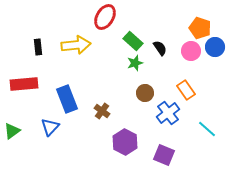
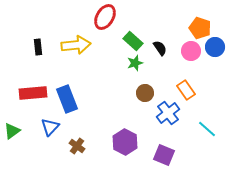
red rectangle: moved 9 px right, 9 px down
brown cross: moved 25 px left, 35 px down
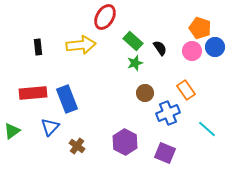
yellow arrow: moved 5 px right
pink circle: moved 1 px right
blue cross: rotated 15 degrees clockwise
purple square: moved 1 px right, 2 px up
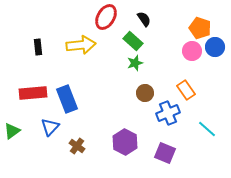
red ellipse: moved 1 px right
black semicircle: moved 16 px left, 29 px up
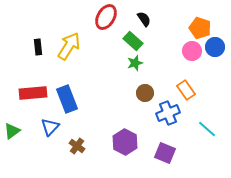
yellow arrow: moved 12 px left, 1 px down; rotated 52 degrees counterclockwise
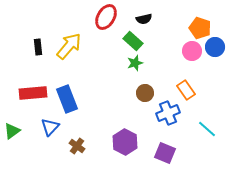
black semicircle: rotated 112 degrees clockwise
yellow arrow: rotated 8 degrees clockwise
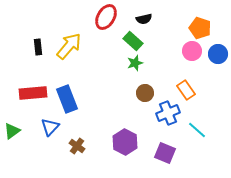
blue circle: moved 3 px right, 7 px down
cyan line: moved 10 px left, 1 px down
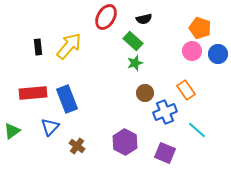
blue cross: moved 3 px left, 1 px up
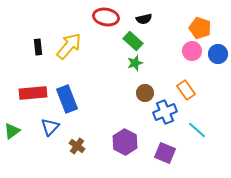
red ellipse: rotated 70 degrees clockwise
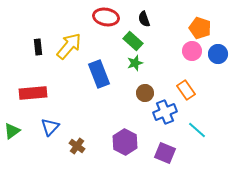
black semicircle: rotated 84 degrees clockwise
blue rectangle: moved 32 px right, 25 px up
